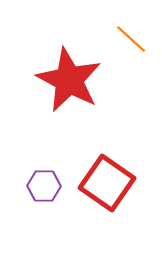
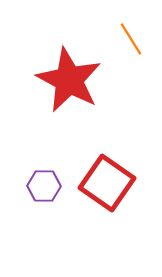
orange line: rotated 16 degrees clockwise
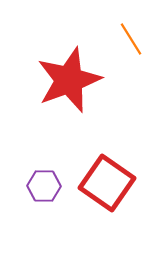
red star: rotated 24 degrees clockwise
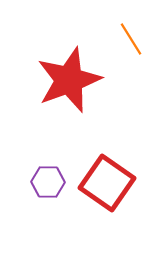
purple hexagon: moved 4 px right, 4 px up
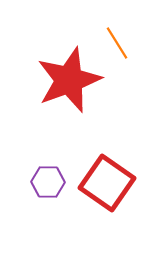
orange line: moved 14 px left, 4 px down
